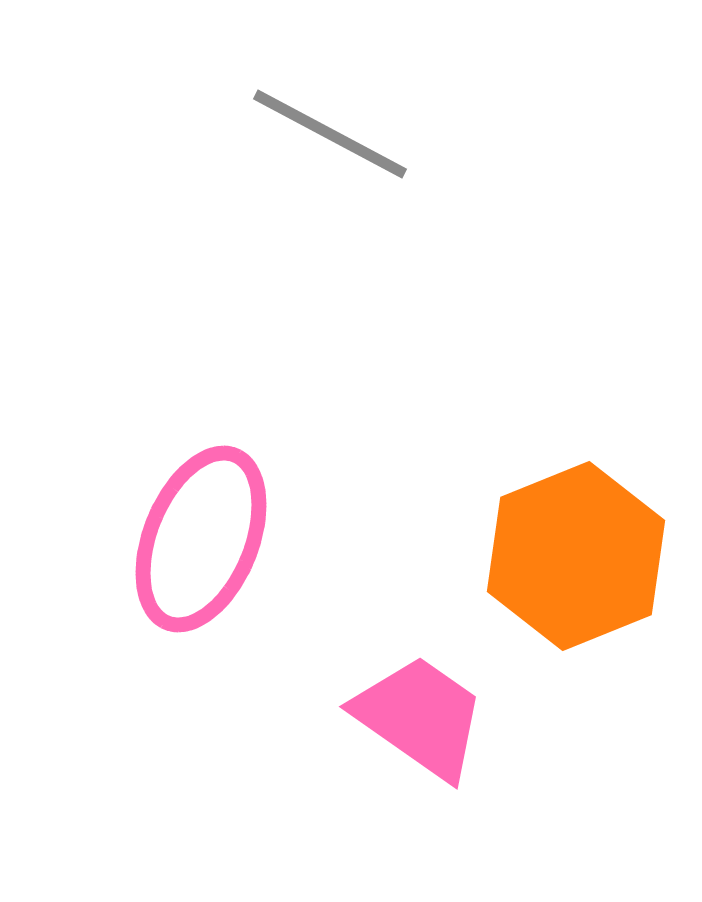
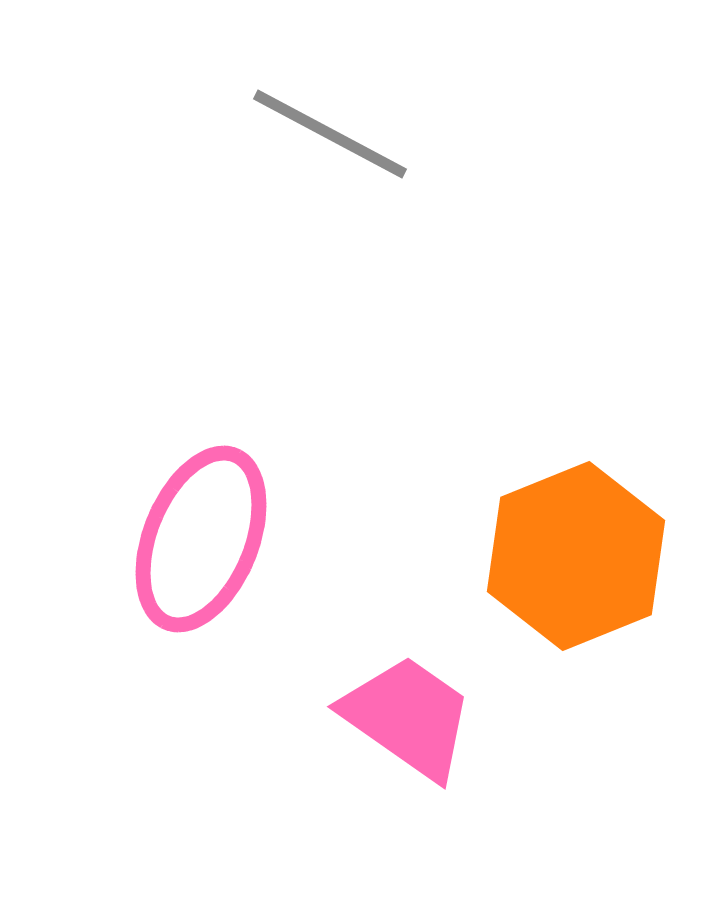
pink trapezoid: moved 12 px left
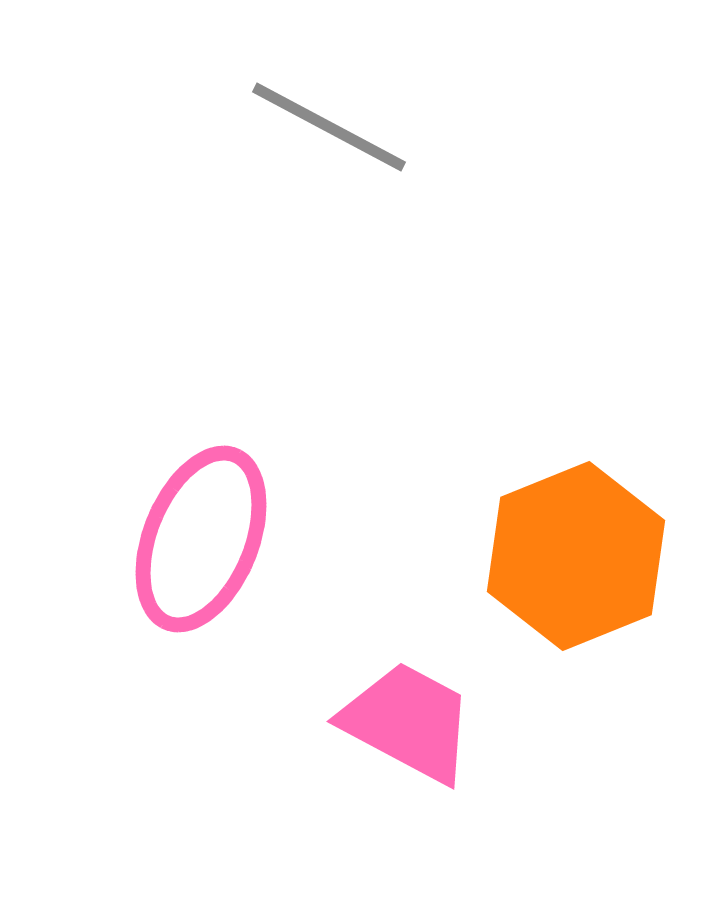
gray line: moved 1 px left, 7 px up
pink trapezoid: moved 5 px down; rotated 7 degrees counterclockwise
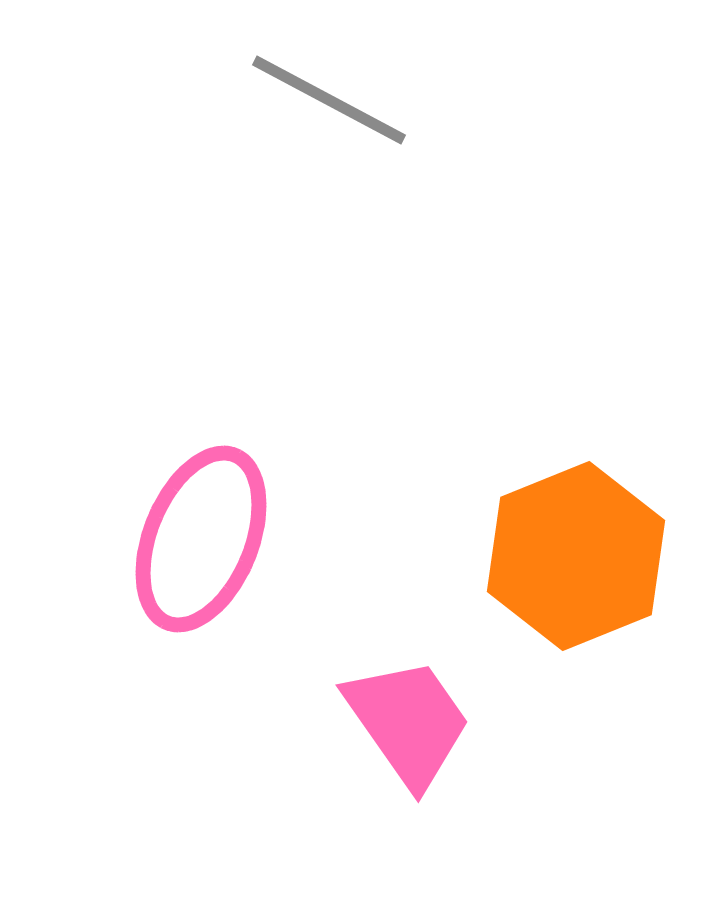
gray line: moved 27 px up
pink trapezoid: rotated 27 degrees clockwise
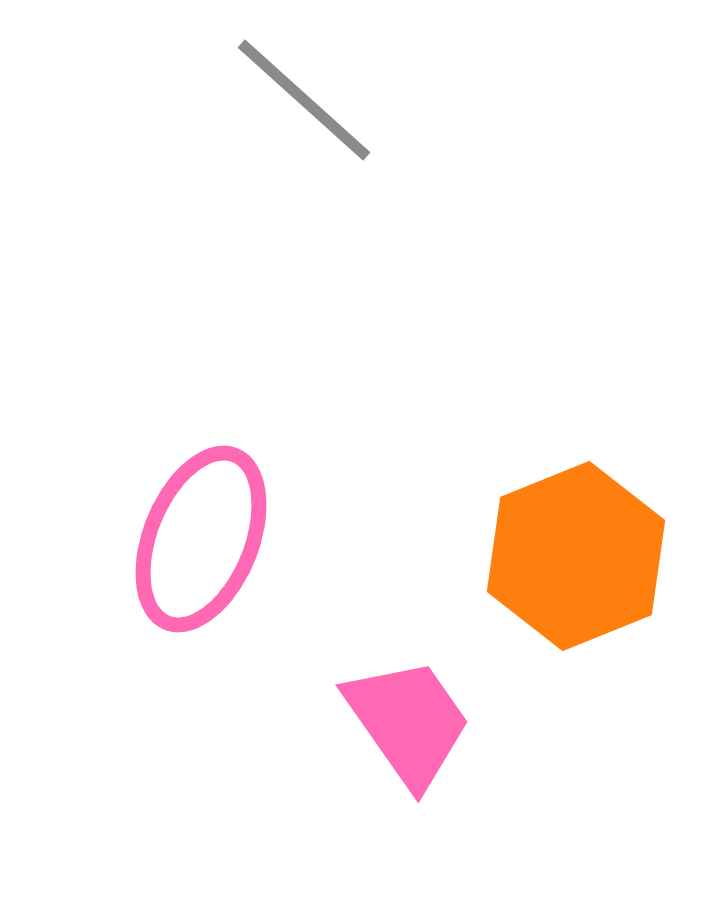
gray line: moved 25 px left; rotated 14 degrees clockwise
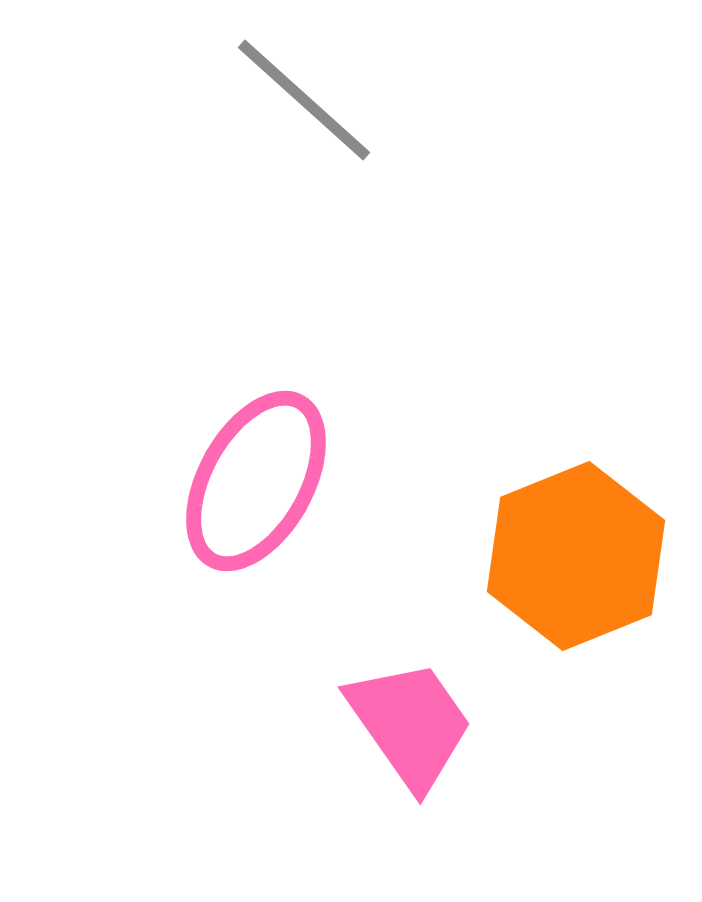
pink ellipse: moved 55 px right, 58 px up; rotated 7 degrees clockwise
pink trapezoid: moved 2 px right, 2 px down
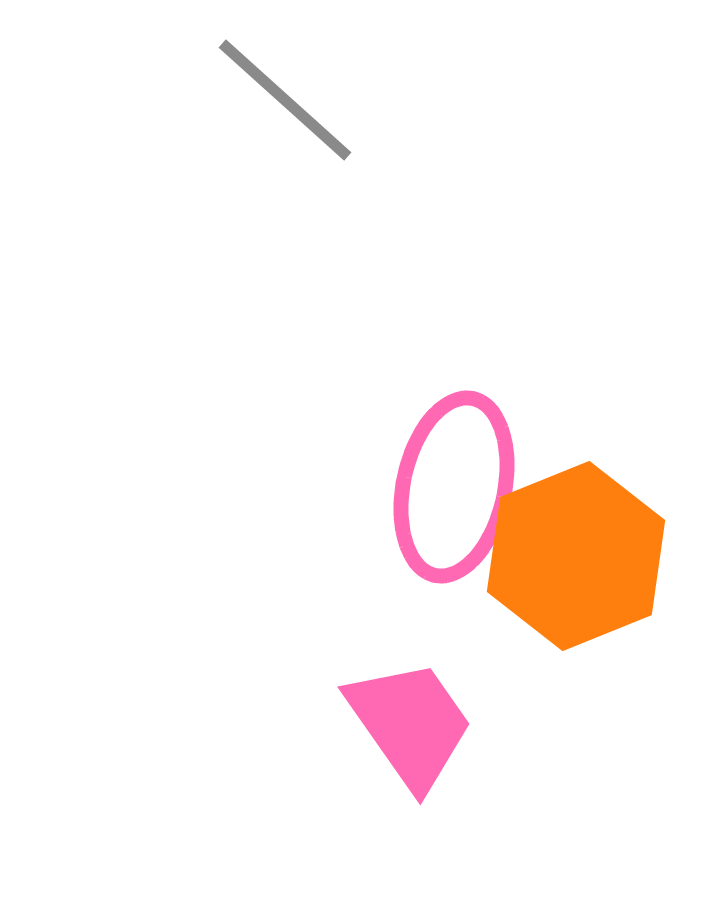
gray line: moved 19 px left
pink ellipse: moved 198 px right, 6 px down; rotated 17 degrees counterclockwise
